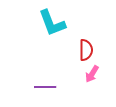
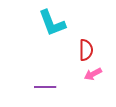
pink arrow: moved 1 px right; rotated 30 degrees clockwise
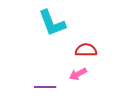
red semicircle: rotated 90 degrees counterclockwise
pink arrow: moved 15 px left
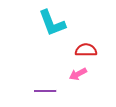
purple line: moved 4 px down
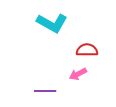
cyan L-shape: rotated 40 degrees counterclockwise
red semicircle: moved 1 px right
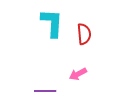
cyan L-shape: rotated 116 degrees counterclockwise
red semicircle: moved 3 px left, 16 px up; rotated 85 degrees clockwise
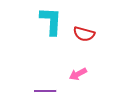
cyan L-shape: moved 1 px left, 2 px up
red semicircle: rotated 110 degrees clockwise
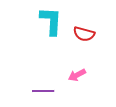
pink arrow: moved 1 px left, 1 px down
purple line: moved 2 px left
